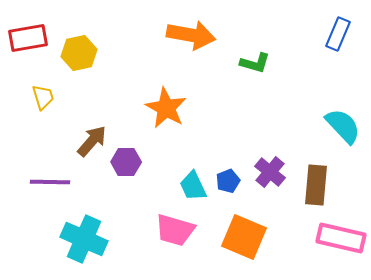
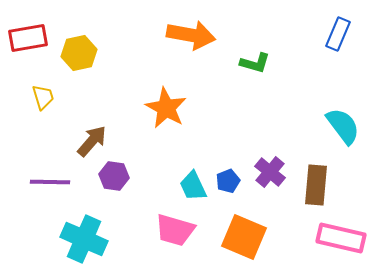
cyan semicircle: rotated 6 degrees clockwise
purple hexagon: moved 12 px left, 14 px down; rotated 8 degrees clockwise
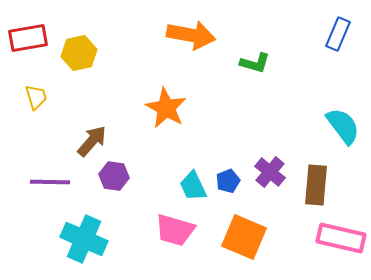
yellow trapezoid: moved 7 px left
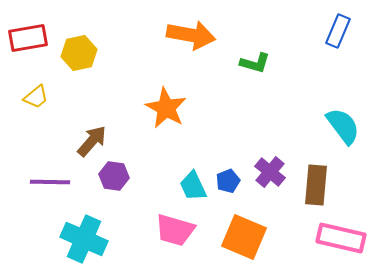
blue rectangle: moved 3 px up
yellow trapezoid: rotated 68 degrees clockwise
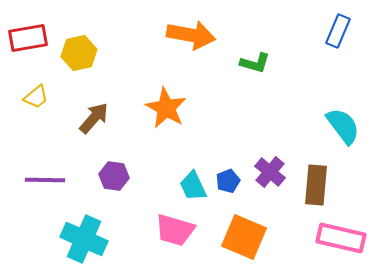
brown arrow: moved 2 px right, 23 px up
purple line: moved 5 px left, 2 px up
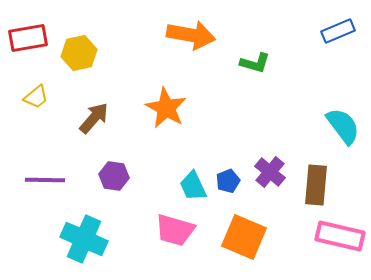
blue rectangle: rotated 44 degrees clockwise
pink rectangle: moved 1 px left, 2 px up
